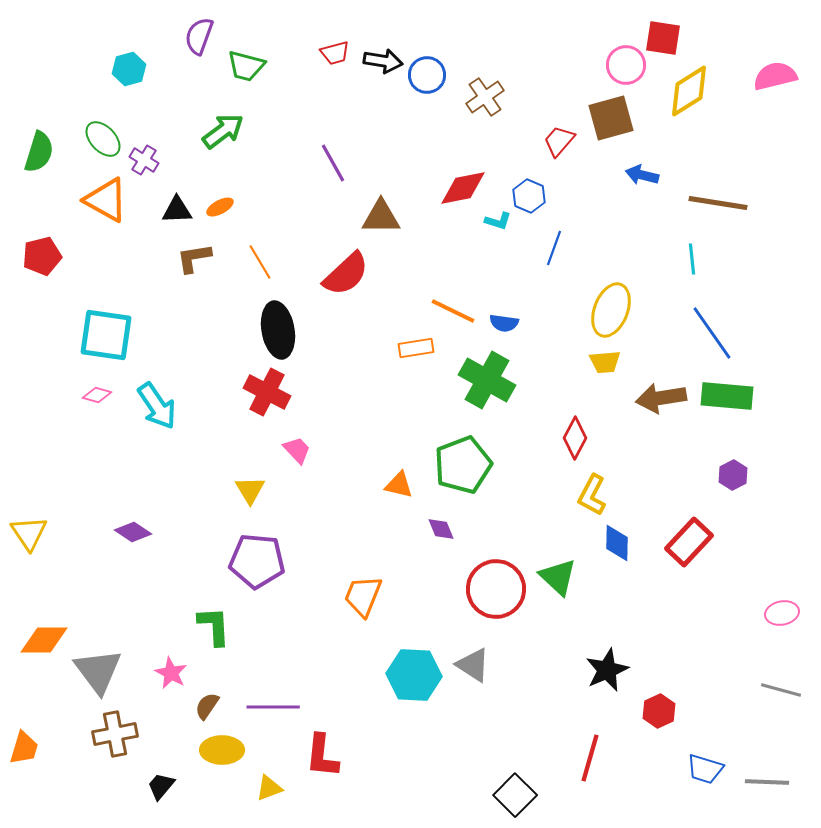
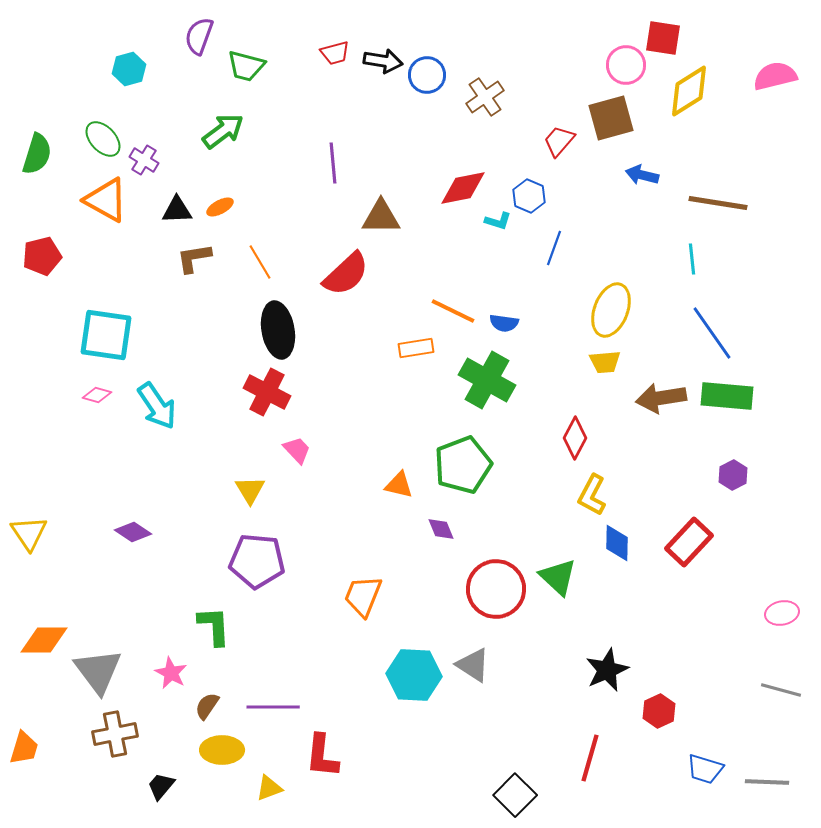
green semicircle at (39, 152): moved 2 px left, 2 px down
purple line at (333, 163): rotated 24 degrees clockwise
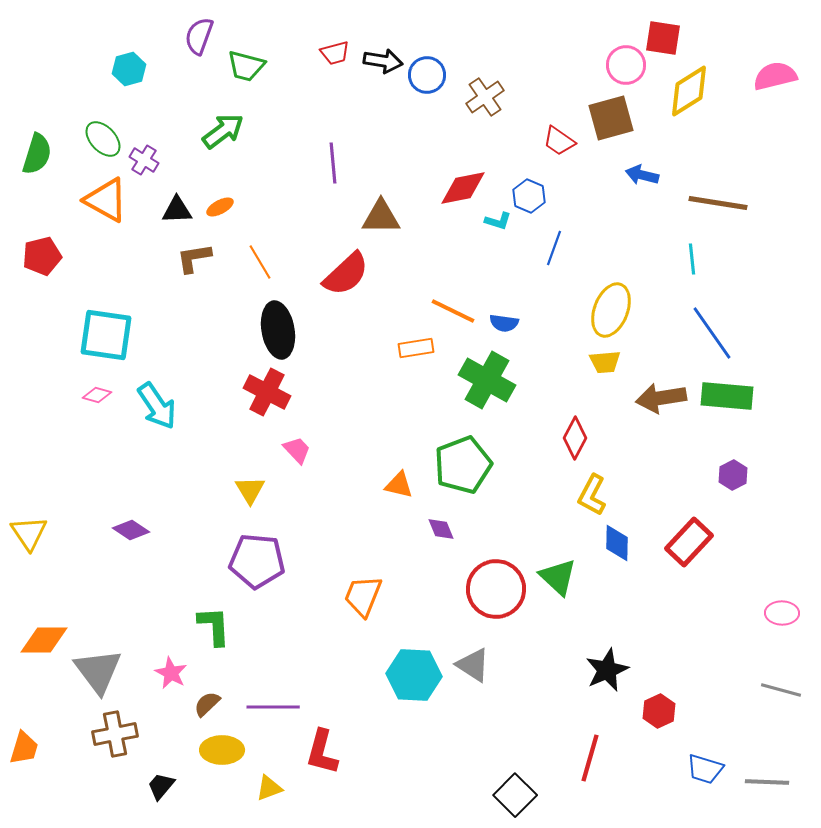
red trapezoid at (559, 141): rotated 96 degrees counterclockwise
purple diamond at (133, 532): moved 2 px left, 2 px up
pink ellipse at (782, 613): rotated 12 degrees clockwise
brown semicircle at (207, 706): moved 2 px up; rotated 12 degrees clockwise
red L-shape at (322, 756): moved 4 px up; rotated 9 degrees clockwise
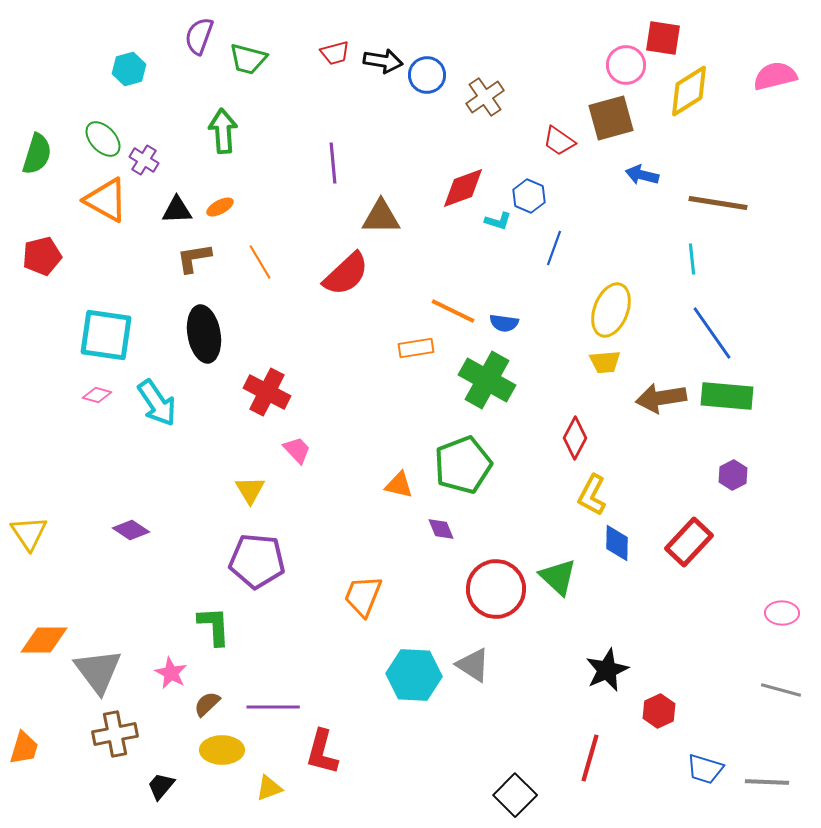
green trapezoid at (246, 66): moved 2 px right, 7 px up
green arrow at (223, 131): rotated 57 degrees counterclockwise
red diamond at (463, 188): rotated 9 degrees counterclockwise
black ellipse at (278, 330): moved 74 px left, 4 px down
cyan arrow at (157, 406): moved 3 px up
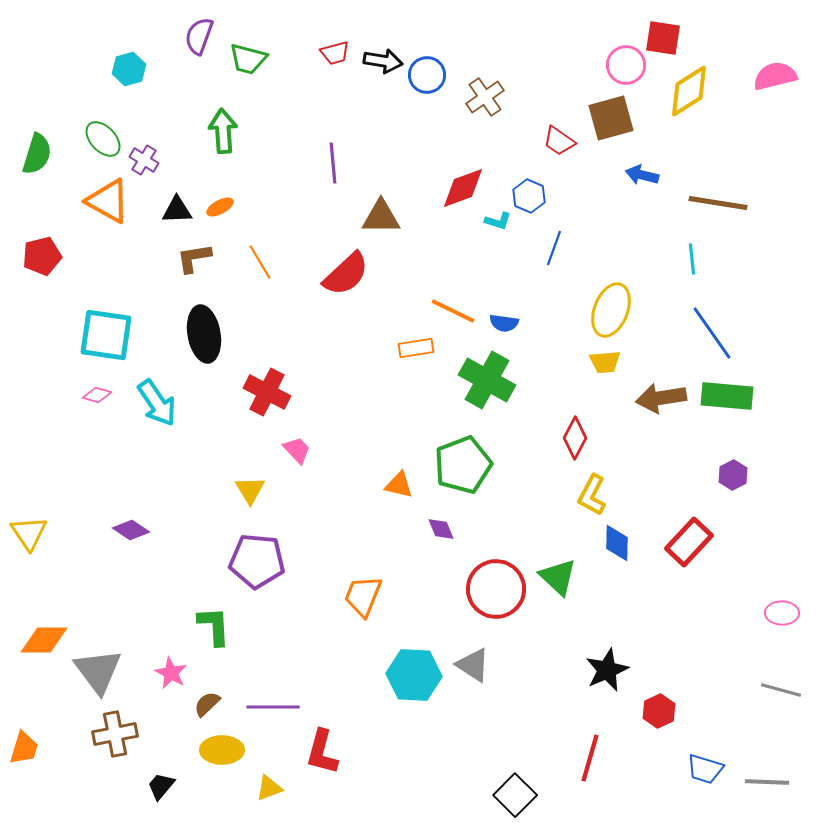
orange triangle at (106, 200): moved 2 px right, 1 px down
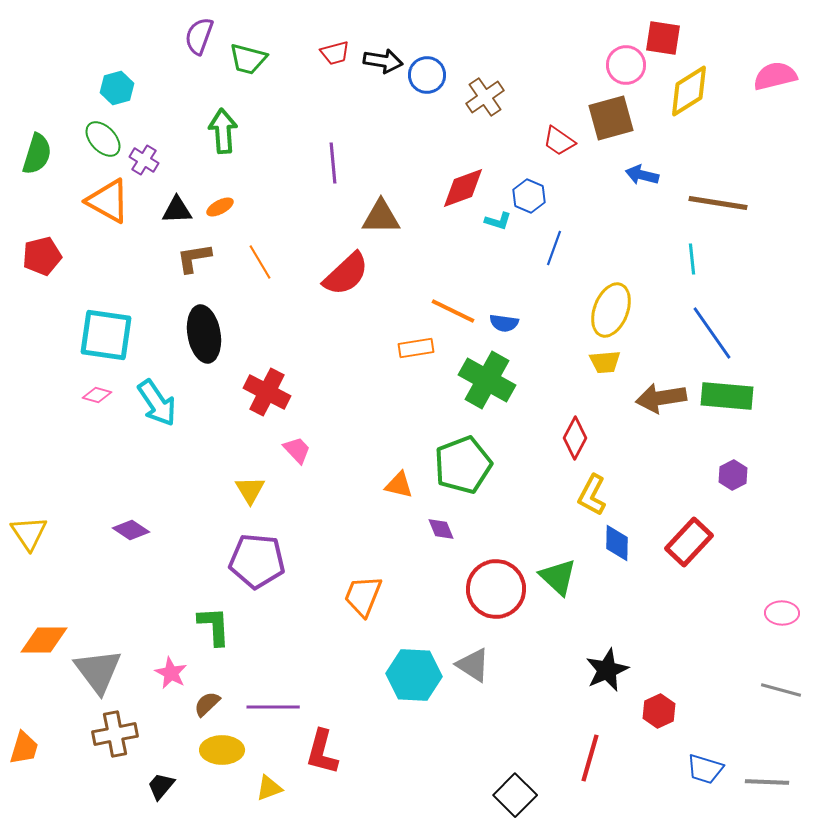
cyan hexagon at (129, 69): moved 12 px left, 19 px down
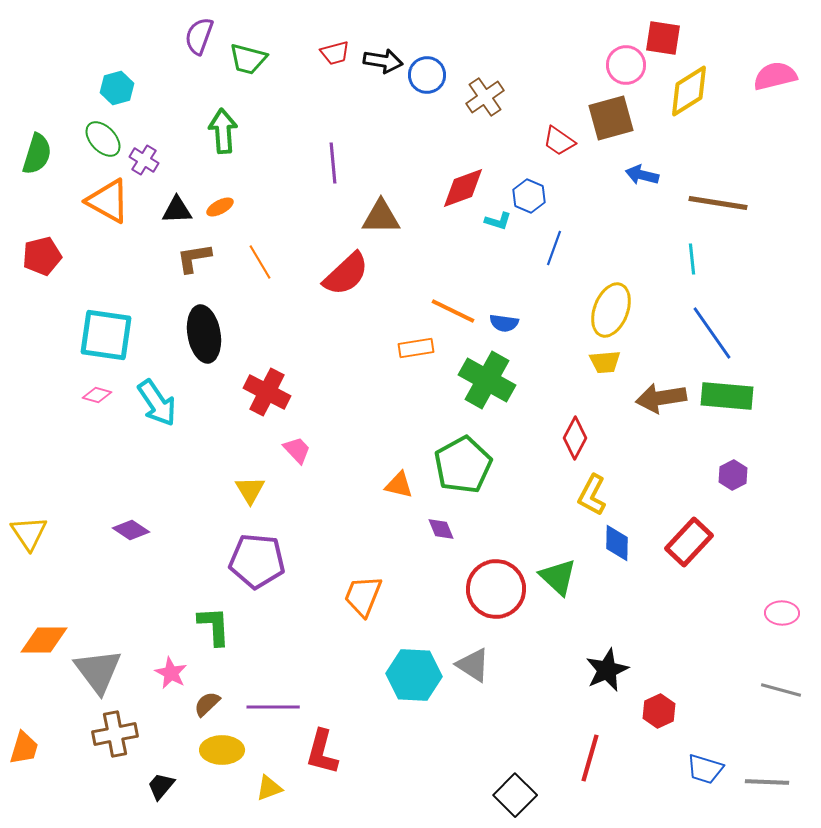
green pentagon at (463, 465): rotated 8 degrees counterclockwise
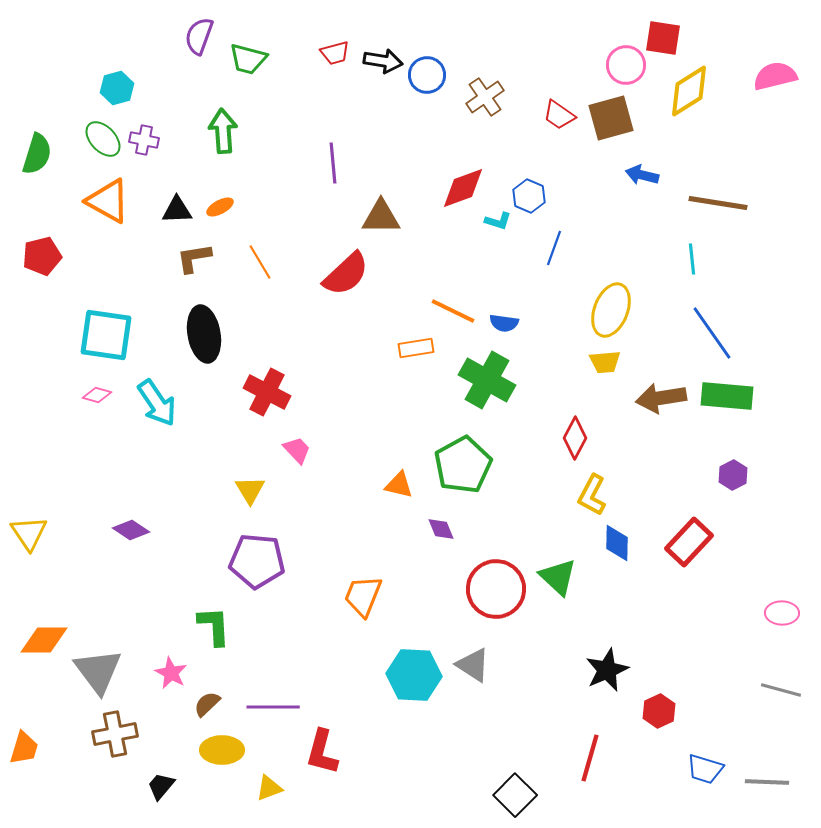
red trapezoid at (559, 141): moved 26 px up
purple cross at (144, 160): moved 20 px up; rotated 20 degrees counterclockwise
